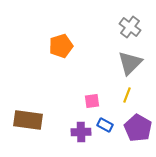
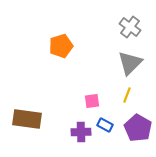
brown rectangle: moved 1 px left, 1 px up
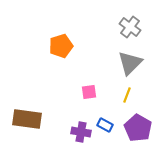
pink square: moved 3 px left, 9 px up
purple cross: rotated 12 degrees clockwise
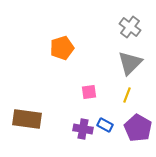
orange pentagon: moved 1 px right, 2 px down
purple cross: moved 2 px right, 3 px up
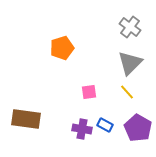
yellow line: moved 3 px up; rotated 63 degrees counterclockwise
brown rectangle: moved 1 px left
purple cross: moved 1 px left
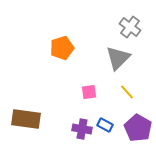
gray triangle: moved 12 px left, 5 px up
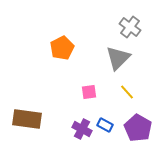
orange pentagon: rotated 10 degrees counterclockwise
brown rectangle: moved 1 px right
purple cross: rotated 18 degrees clockwise
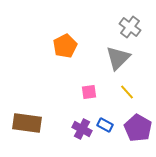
orange pentagon: moved 3 px right, 2 px up
brown rectangle: moved 4 px down
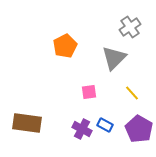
gray cross: rotated 20 degrees clockwise
gray triangle: moved 4 px left
yellow line: moved 5 px right, 1 px down
purple pentagon: moved 1 px right, 1 px down
